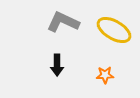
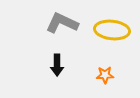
gray L-shape: moved 1 px left, 1 px down
yellow ellipse: moved 2 px left; rotated 24 degrees counterclockwise
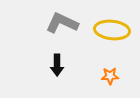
orange star: moved 5 px right, 1 px down
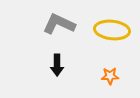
gray L-shape: moved 3 px left, 1 px down
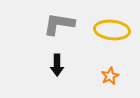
gray L-shape: rotated 16 degrees counterclockwise
orange star: rotated 24 degrees counterclockwise
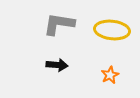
black arrow: rotated 85 degrees counterclockwise
orange star: moved 1 px up
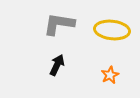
black arrow: rotated 70 degrees counterclockwise
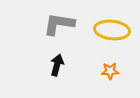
black arrow: rotated 10 degrees counterclockwise
orange star: moved 4 px up; rotated 24 degrees clockwise
